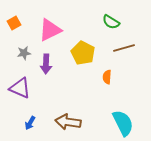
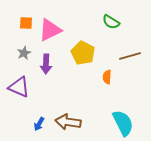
orange square: moved 12 px right; rotated 32 degrees clockwise
brown line: moved 6 px right, 8 px down
gray star: rotated 16 degrees counterclockwise
purple triangle: moved 1 px left, 1 px up
blue arrow: moved 9 px right, 1 px down
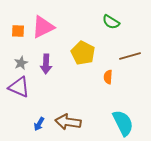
orange square: moved 8 px left, 8 px down
pink triangle: moved 7 px left, 3 px up
gray star: moved 3 px left, 10 px down
orange semicircle: moved 1 px right
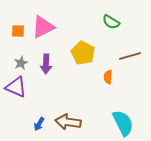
purple triangle: moved 3 px left
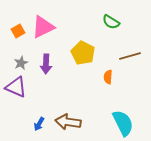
orange square: rotated 32 degrees counterclockwise
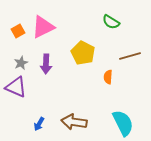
brown arrow: moved 6 px right
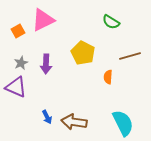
pink triangle: moved 7 px up
blue arrow: moved 8 px right, 7 px up; rotated 56 degrees counterclockwise
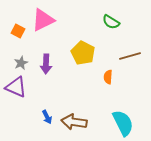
orange square: rotated 32 degrees counterclockwise
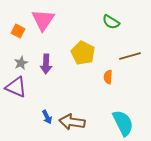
pink triangle: rotated 30 degrees counterclockwise
brown arrow: moved 2 px left
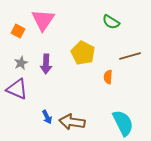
purple triangle: moved 1 px right, 2 px down
